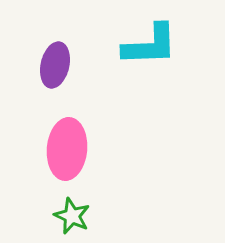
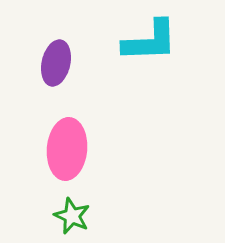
cyan L-shape: moved 4 px up
purple ellipse: moved 1 px right, 2 px up
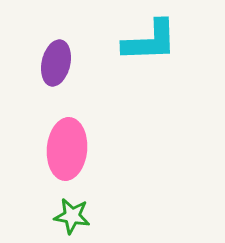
green star: rotated 15 degrees counterclockwise
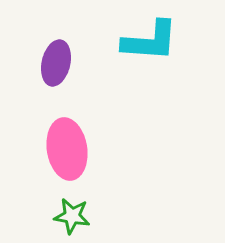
cyan L-shape: rotated 6 degrees clockwise
pink ellipse: rotated 14 degrees counterclockwise
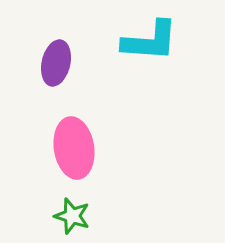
pink ellipse: moved 7 px right, 1 px up
green star: rotated 9 degrees clockwise
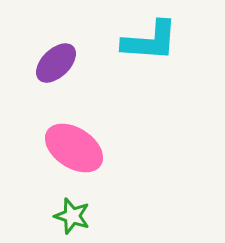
purple ellipse: rotated 33 degrees clockwise
pink ellipse: rotated 48 degrees counterclockwise
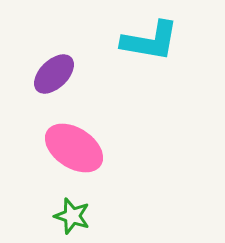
cyan L-shape: rotated 6 degrees clockwise
purple ellipse: moved 2 px left, 11 px down
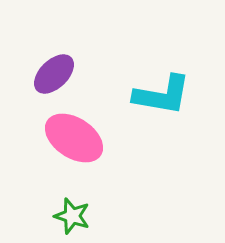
cyan L-shape: moved 12 px right, 54 px down
pink ellipse: moved 10 px up
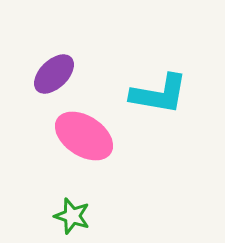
cyan L-shape: moved 3 px left, 1 px up
pink ellipse: moved 10 px right, 2 px up
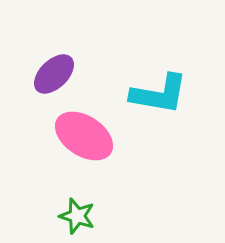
green star: moved 5 px right
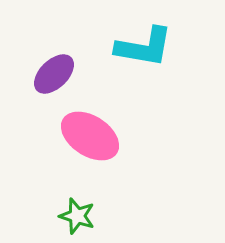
cyan L-shape: moved 15 px left, 47 px up
pink ellipse: moved 6 px right
